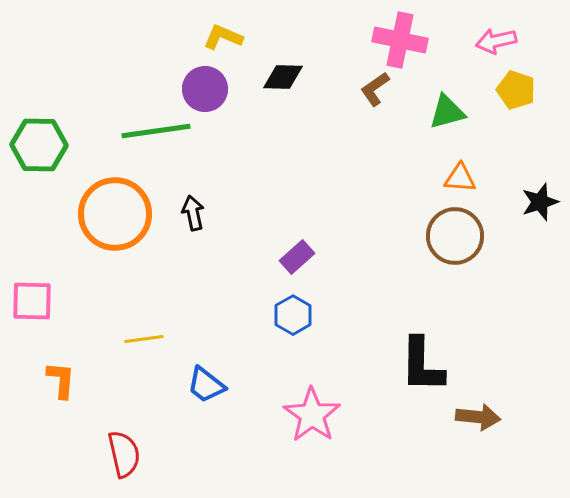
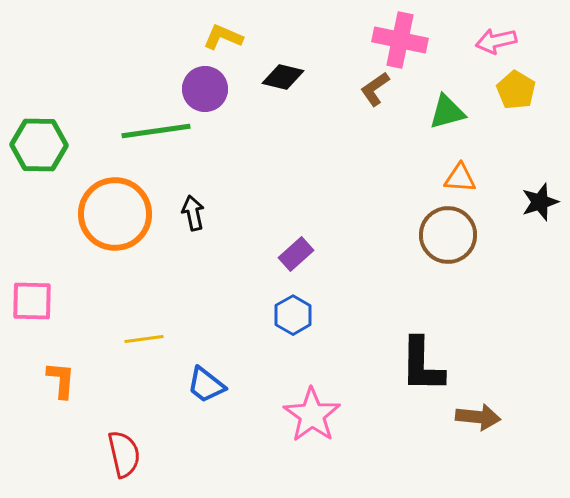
black diamond: rotated 12 degrees clockwise
yellow pentagon: rotated 12 degrees clockwise
brown circle: moved 7 px left, 1 px up
purple rectangle: moved 1 px left, 3 px up
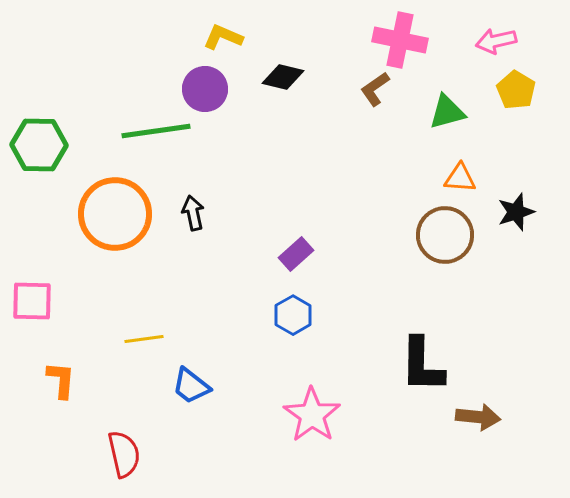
black star: moved 24 px left, 10 px down
brown circle: moved 3 px left
blue trapezoid: moved 15 px left, 1 px down
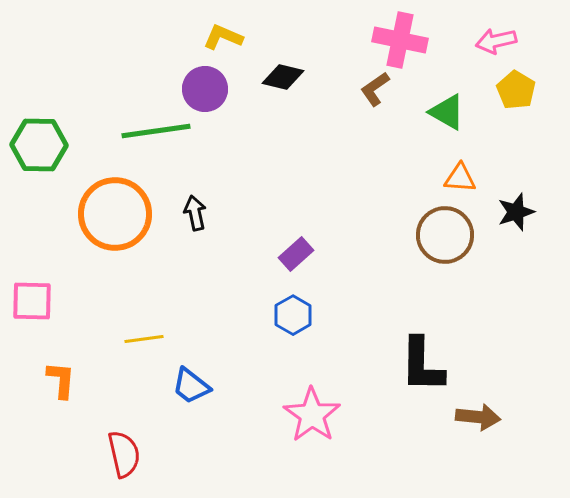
green triangle: rotated 45 degrees clockwise
black arrow: moved 2 px right
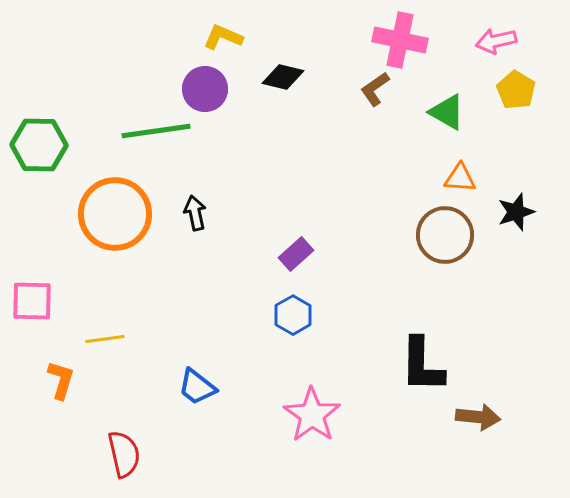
yellow line: moved 39 px left
orange L-shape: rotated 12 degrees clockwise
blue trapezoid: moved 6 px right, 1 px down
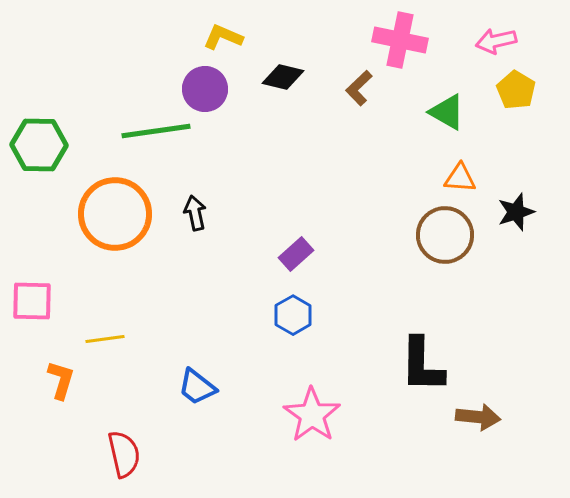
brown L-shape: moved 16 px left, 1 px up; rotated 9 degrees counterclockwise
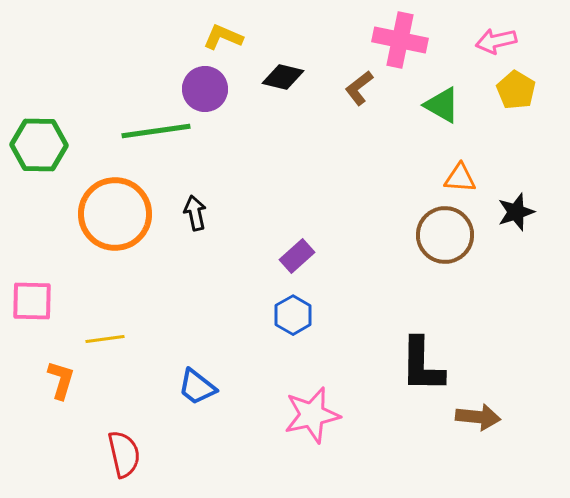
brown L-shape: rotated 6 degrees clockwise
green triangle: moved 5 px left, 7 px up
purple rectangle: moved 1 px right, 2 px down
pink star: rotated 24 degrees clockwise
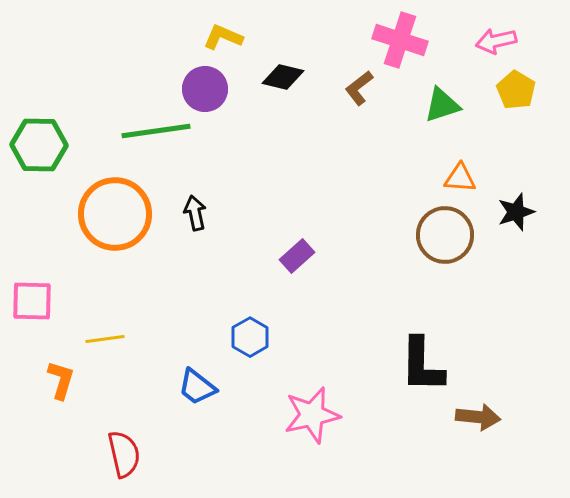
pink cross: rotated 6 degrees clockwise
green triangle: rotated 48 degrees counterclockwise
blue hexagon: moved 43 px left, 22 px down
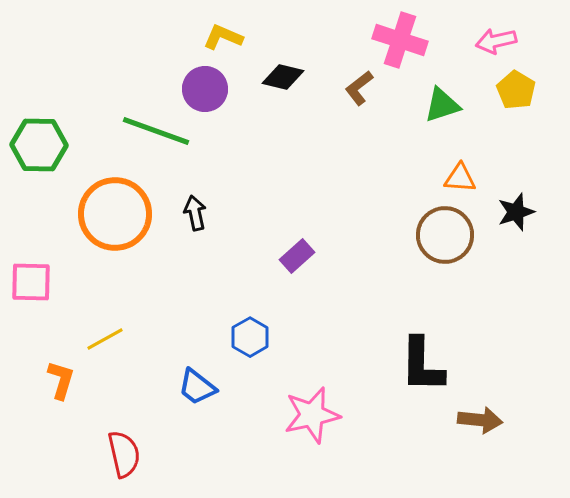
green line: rotated 28 degrees clockwise
pink square: moved 1 px left, 19 px up
yellow line: rotated 21 degrees counterclockwise
brown arrow: moved 2 px right, 3 px down
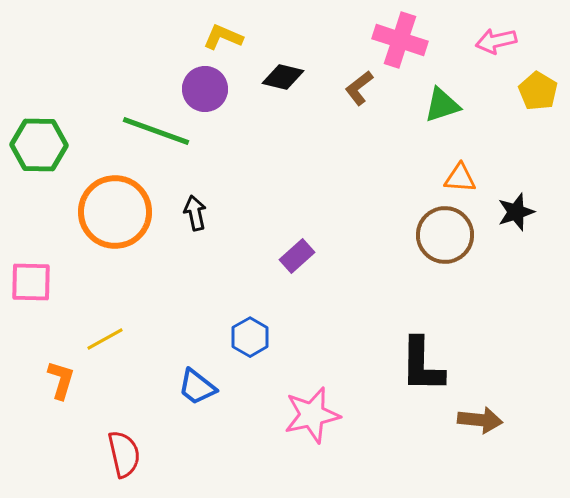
yellow pentagon: moved 22 px right, 1 px down
orange circle: moved 2 px up
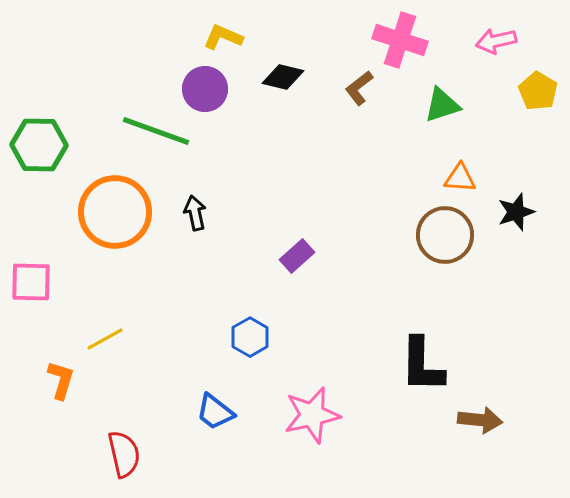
blue trapezoid: moved 18 px right, 25 px down
